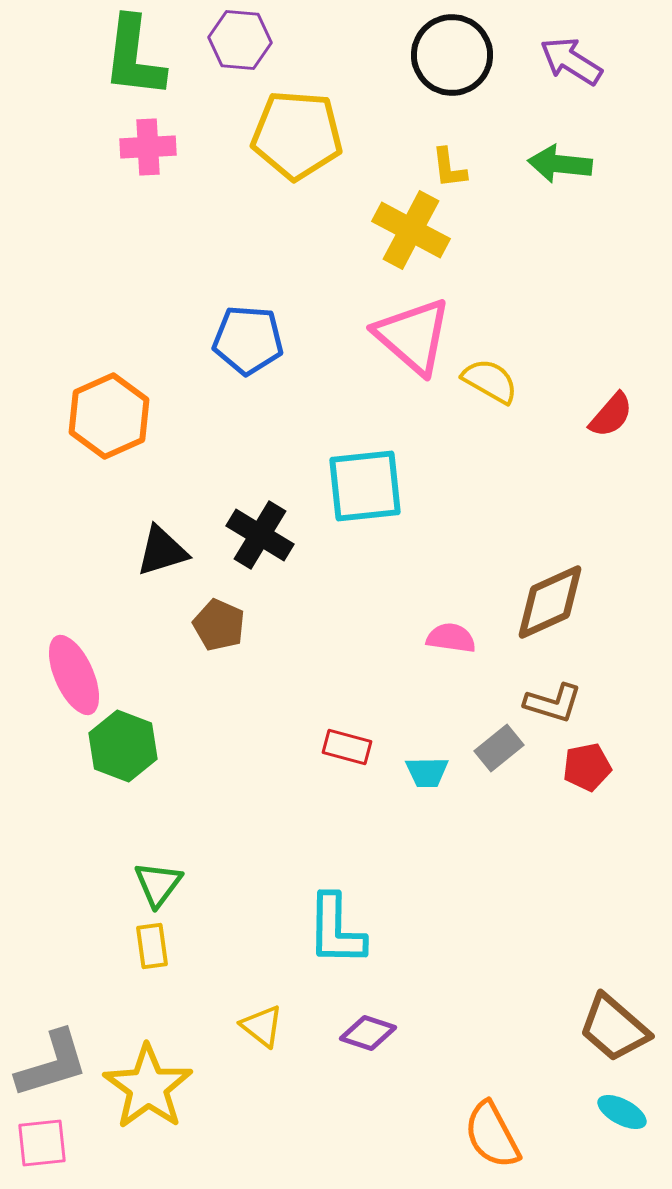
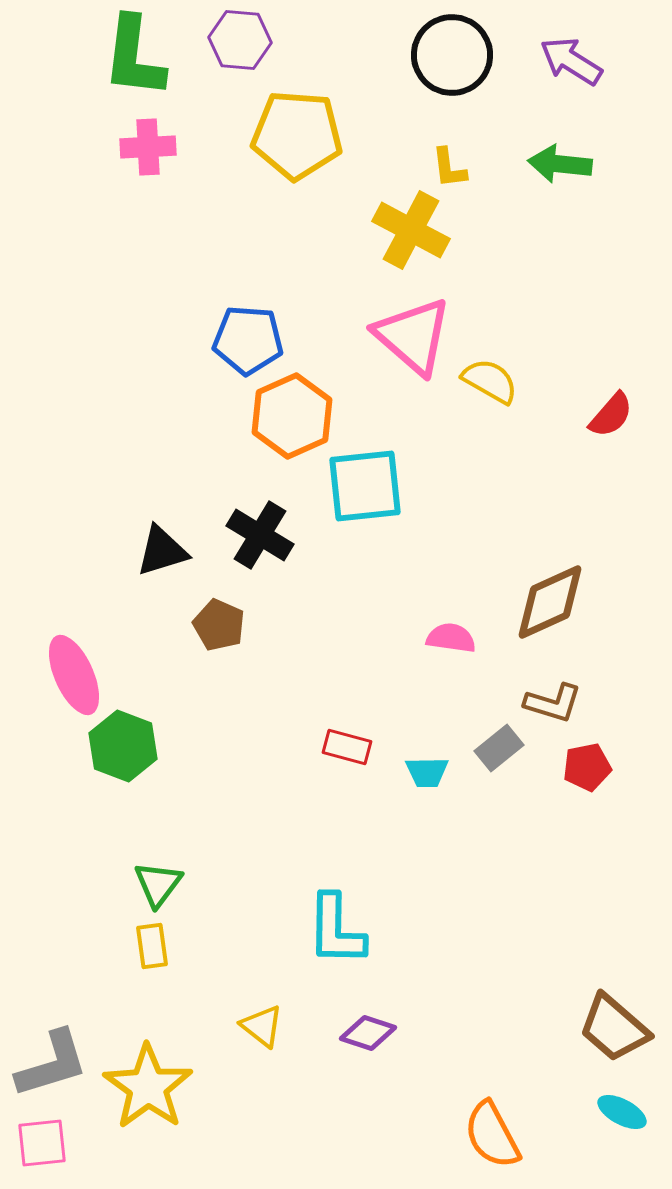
orange hexagon: moved 183 px right
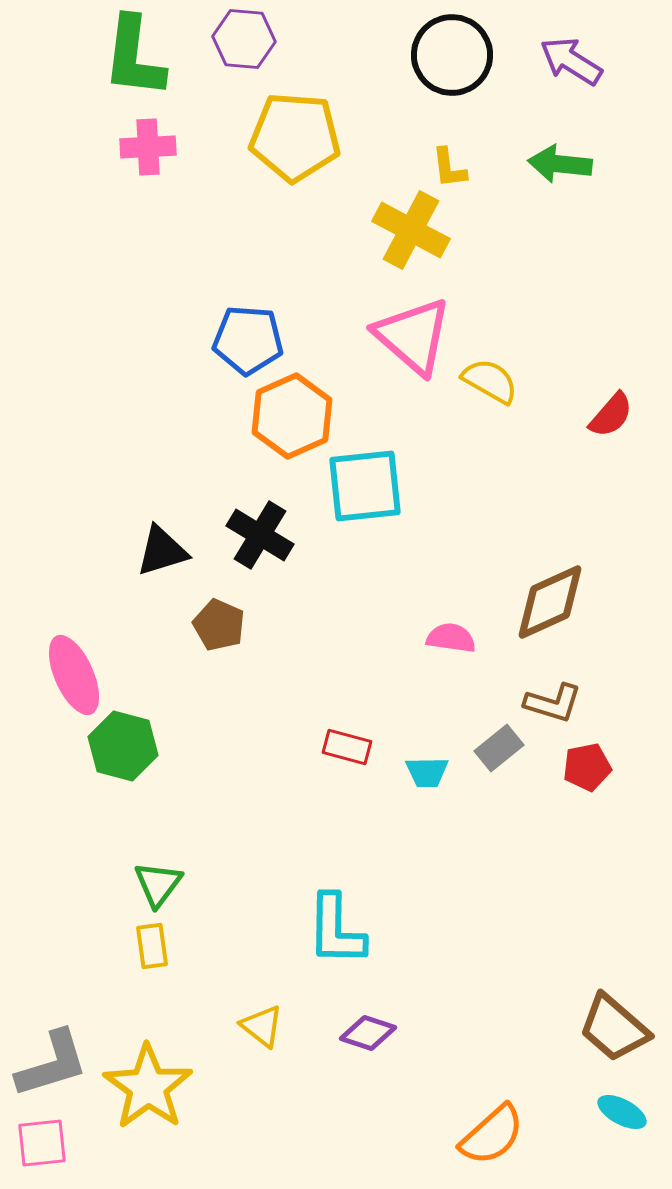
purple hexagon: moved 4 px right, 1 px up
yellow pentagon: moved 2 px left, 2 px down
green hexagon: rotated 6 degrees counterclockwise
orange semicircle: rotated 104 degrees counterclockwise
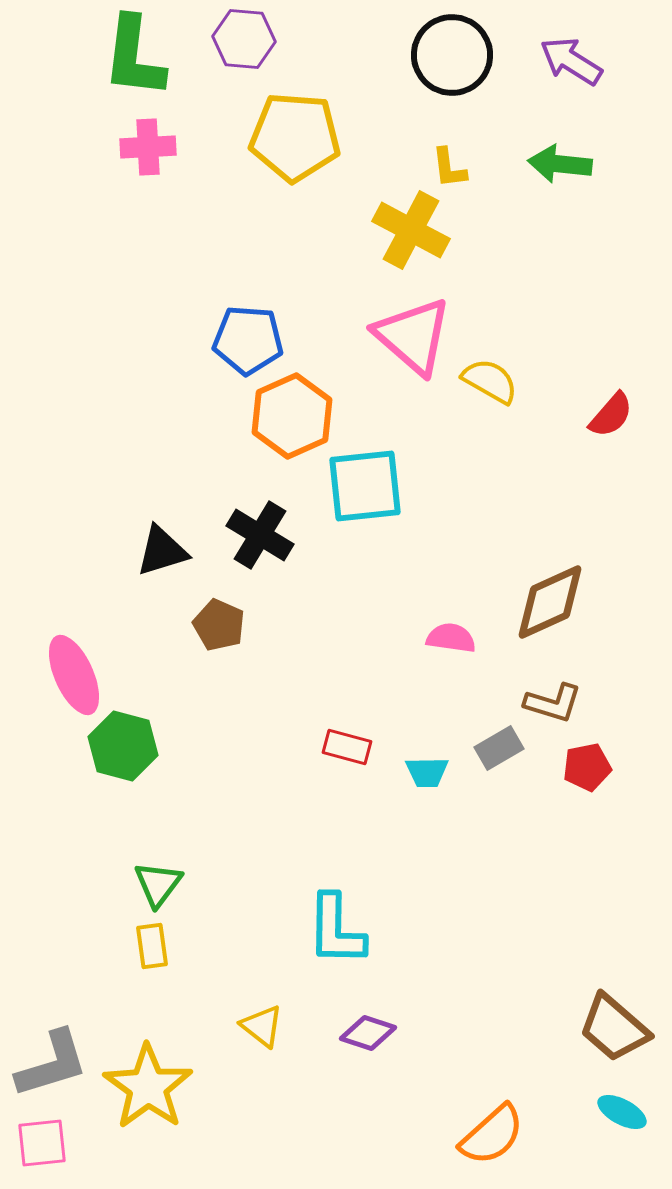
gray rectangle: rotated 9 degrees clockwise
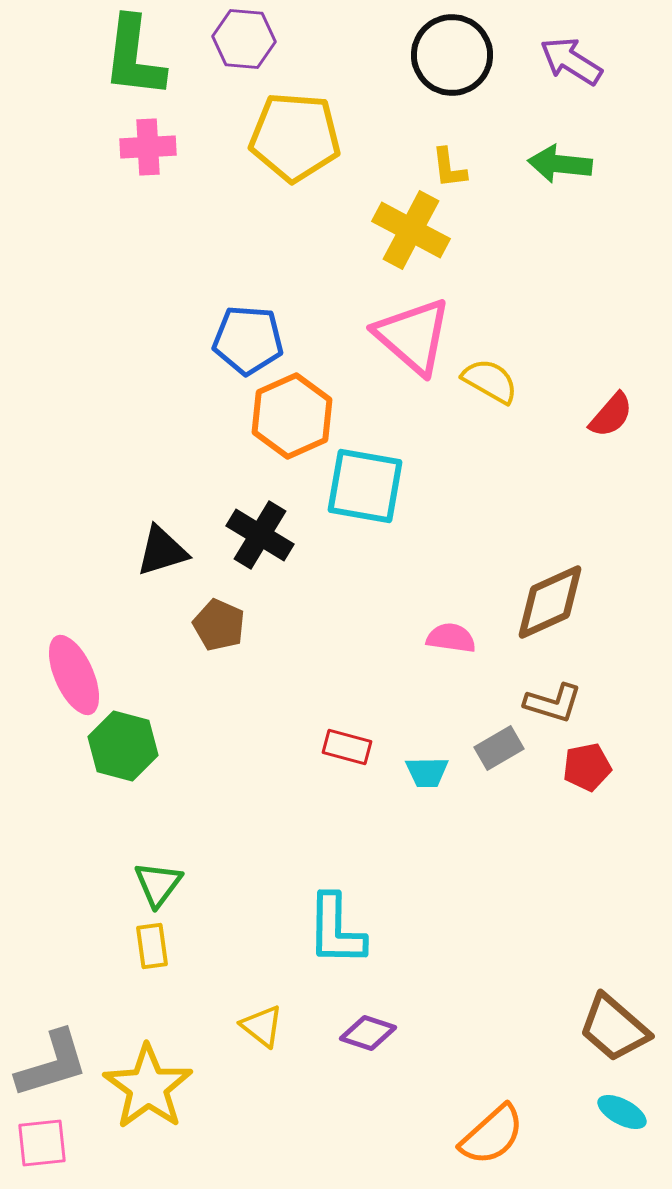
cyan square: rotated 16 degrees clockwise
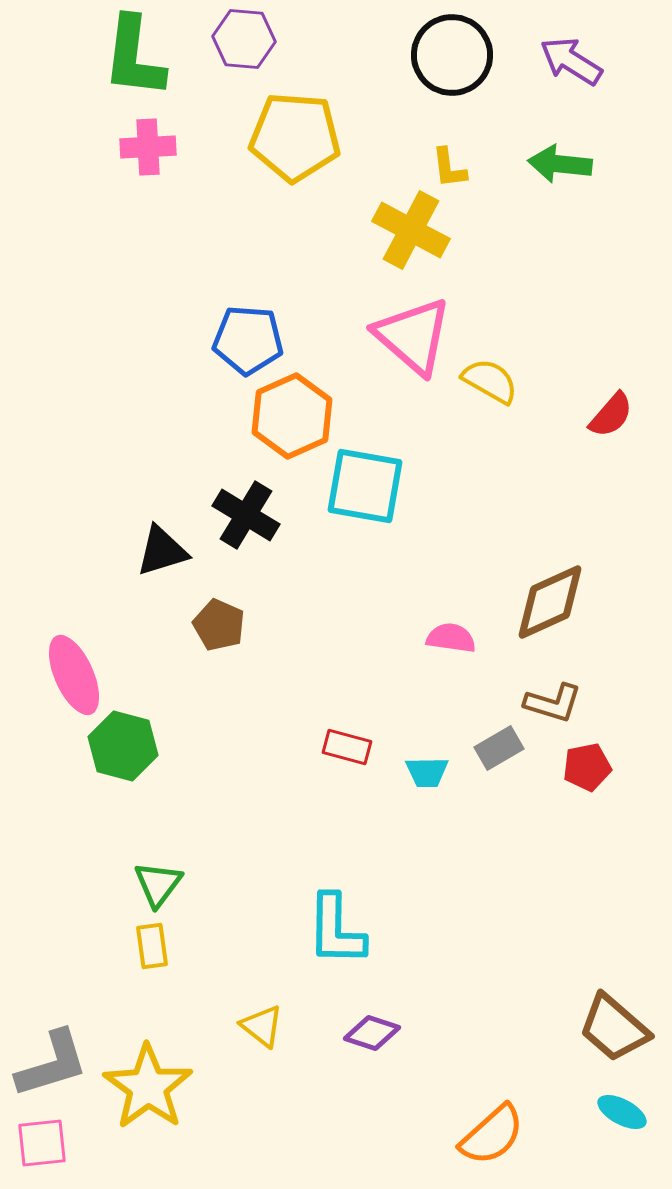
black cross: moved 14 px left, 20 px up
purple diamond: moved 4 px right
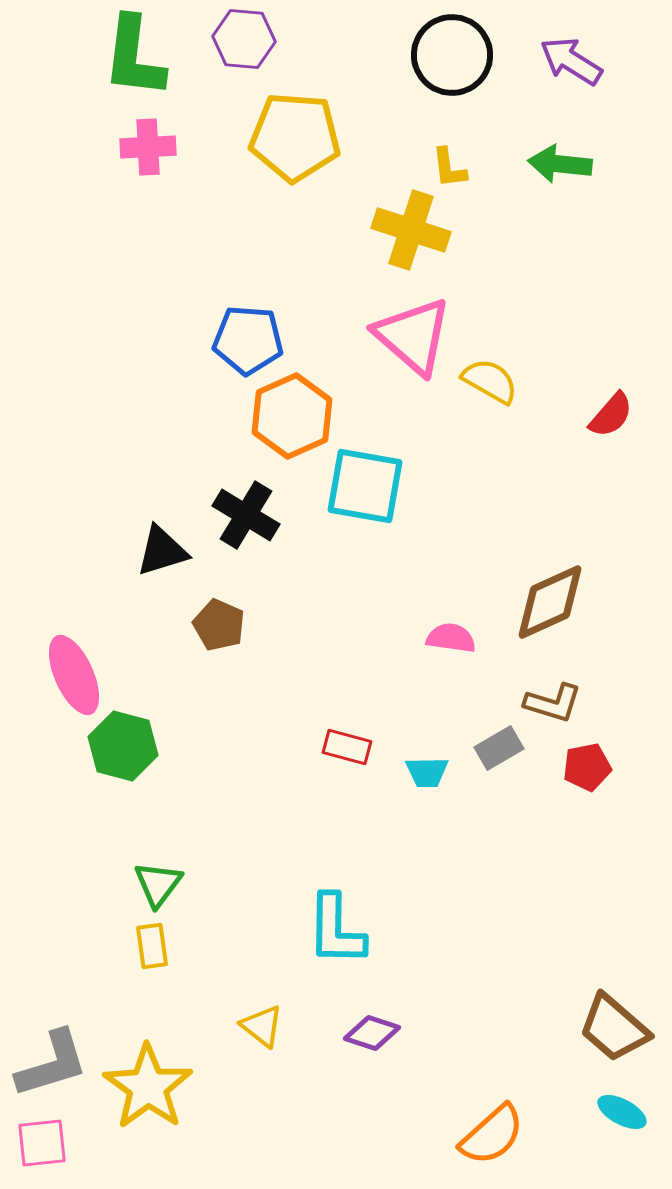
yellow cross: rotated 10 degrees counterclockwise
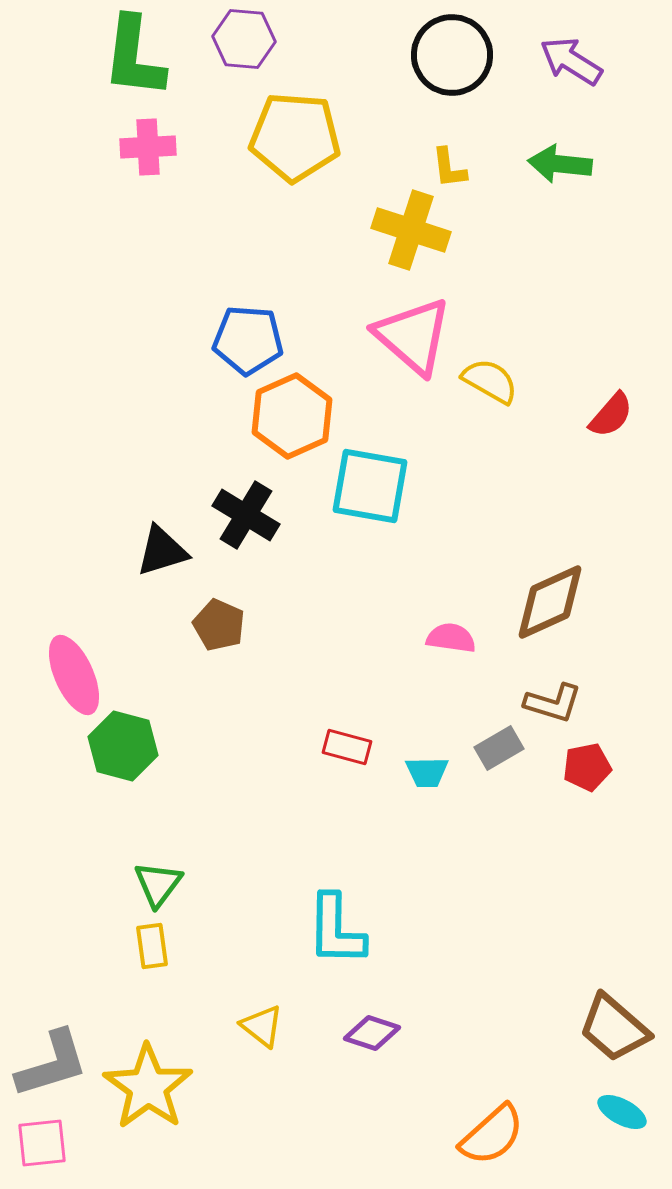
cyan square: moved 5 px right
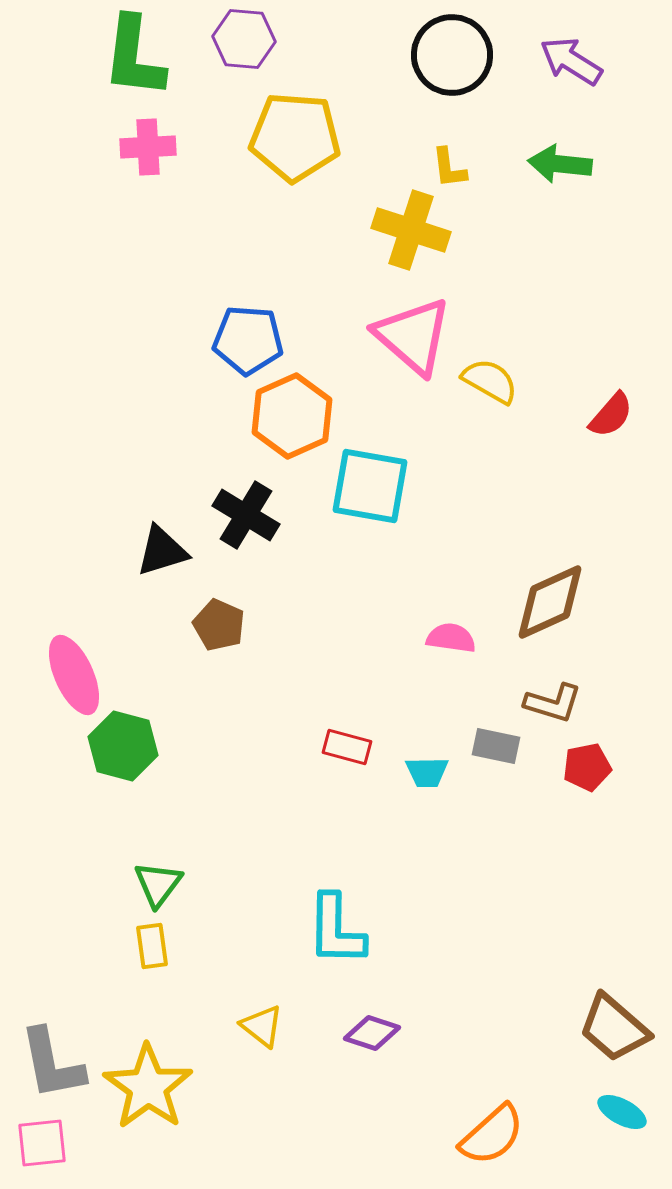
gray rectangle: moved 3 px left, 2 px up; rotated 42 degrees clockwise
gray L-shape: rotated 96 degrees clockwise
